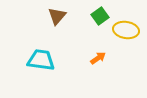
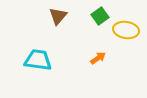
brown triangle: moved 1 px right
cyan trapezoid: moved 3 px left
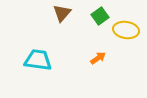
brown triangle: moved 4 px right, 3 px up
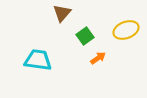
green square: moved 15 px left, 20 px down
yellow ellipse: rotated 30 degrees counterclockwise
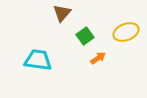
yellow ellipse: moved 2 px down
